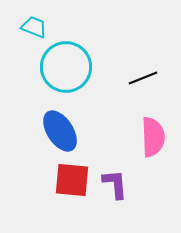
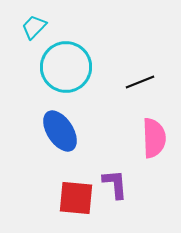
cyan trapezoid: rotated 68 degrees counterclockwise
black line: moved 3 px left, 4 px down
pink semicircle: moved 1 px right, 1 px down
red square: moved 4 px right, 18 px down
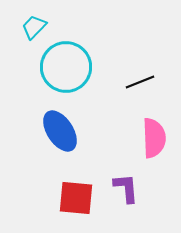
purple L-shape: moved 11 px right, 4 px down
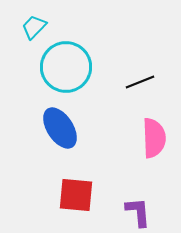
blue ellipse: moved 3 px up
purple L-shape: moved 12 px right, 24 px down
red square: moved 3 px up
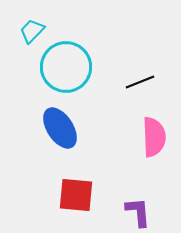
cyan trapezoid: moved 2 px left, 4 px down
pink semicircle: moved 1 px up
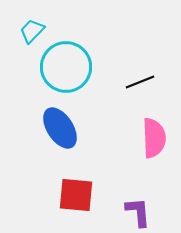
pink semicircle: moved 1 px down
